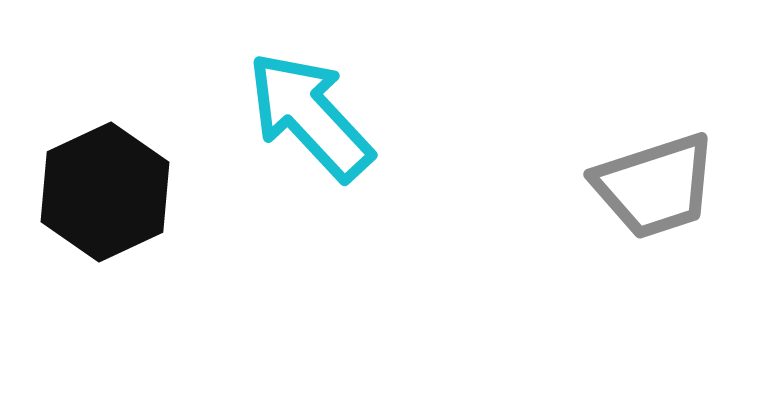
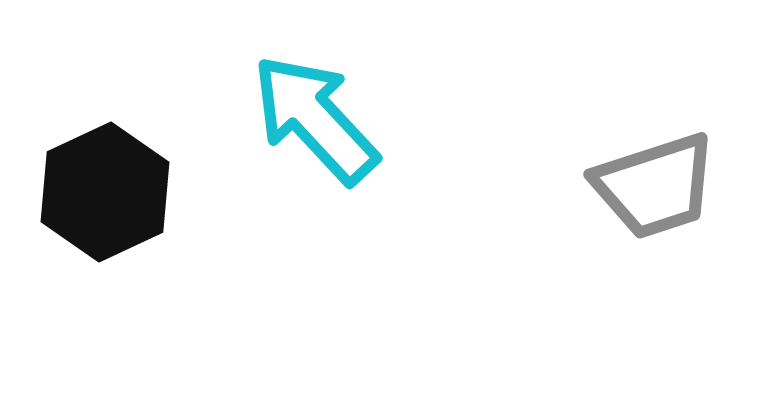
cyan arrow: moved 5 px right, 3 px down
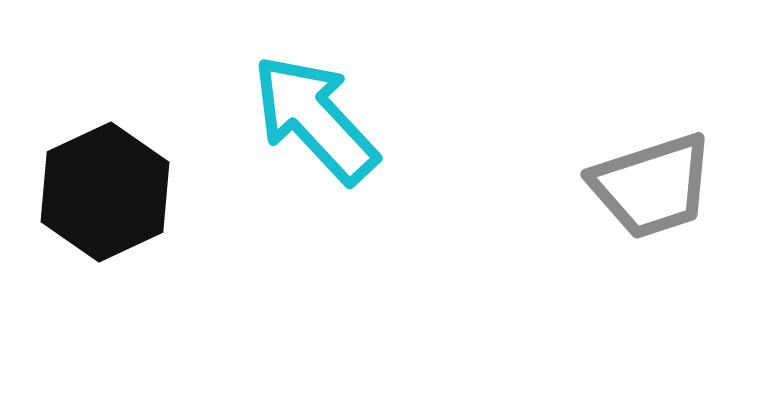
gray trapezoid: moved 3 px left
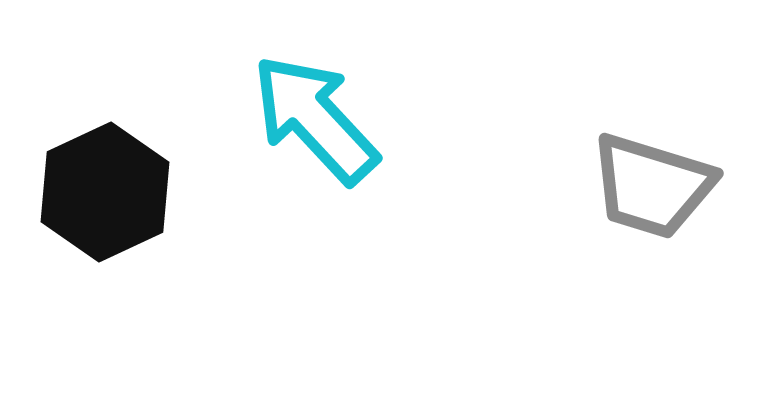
gray trapezoid: rotated 35 degrees clockwise
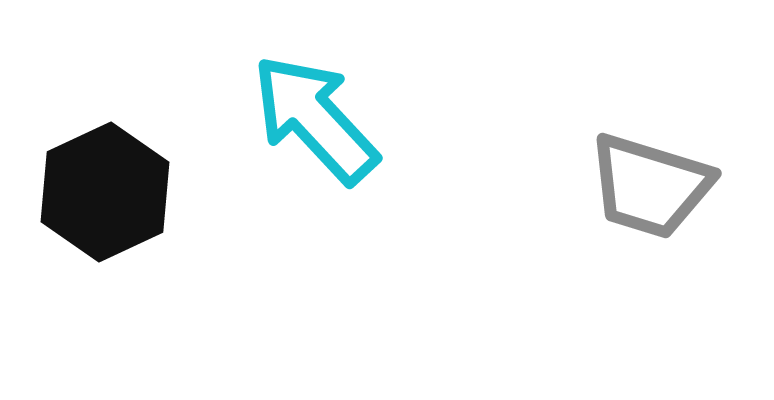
gray trapezoid: moved 2 px left
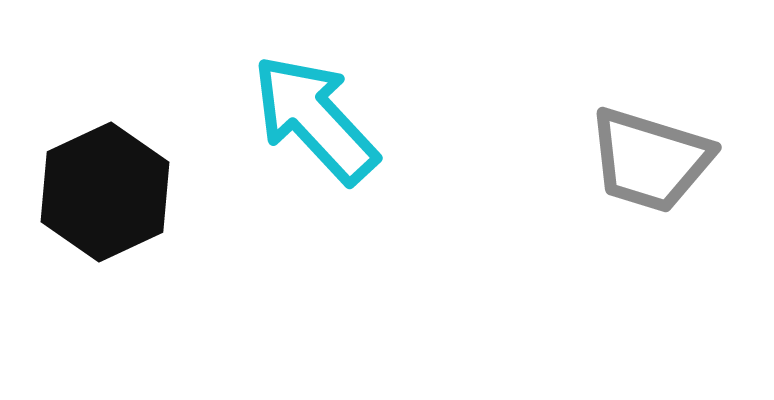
gray trapezoid: moved 26 px up
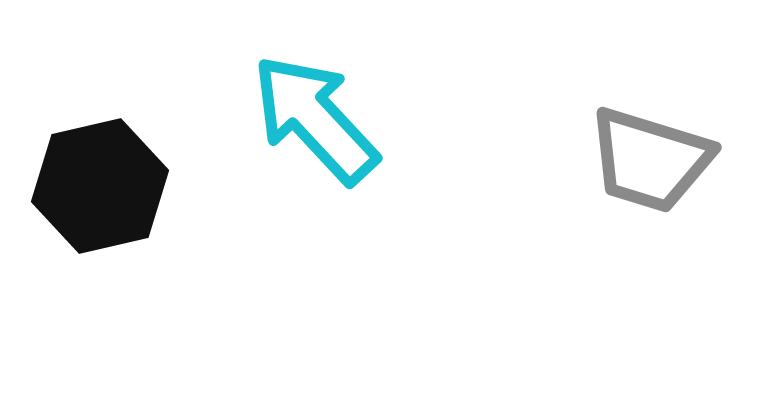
black hexagon: moved 5 px left, 6 px up; rotated 12 degrees clockwise
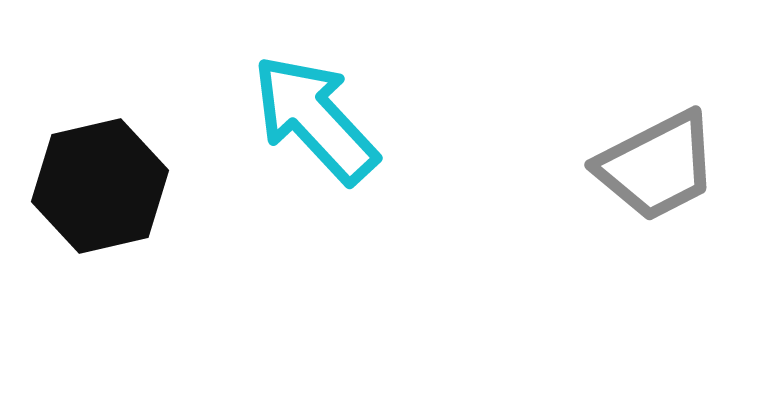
gray trapezoid: moved 7 px right, 6 px down; rotated 44 degrees counterclockwise
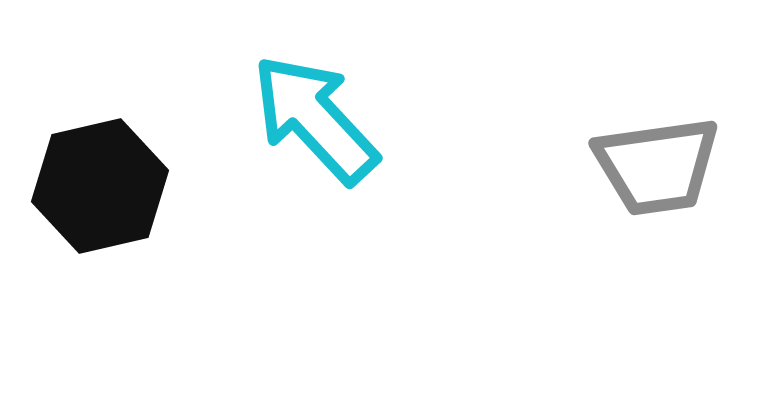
gray trapezoid: rotated 19 degrees clockwise
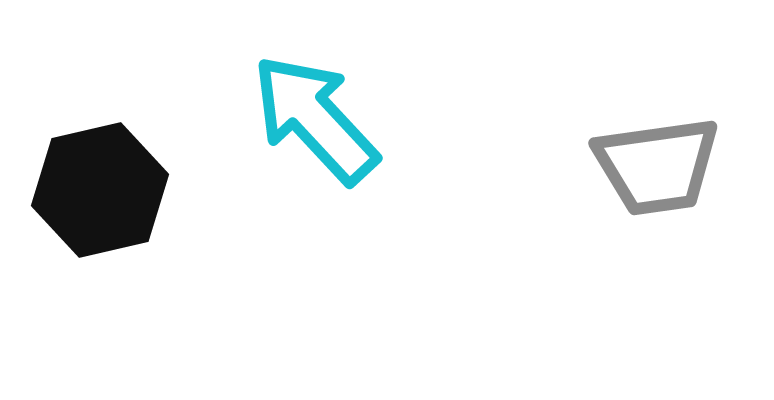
black hexagon: moved 4 px down
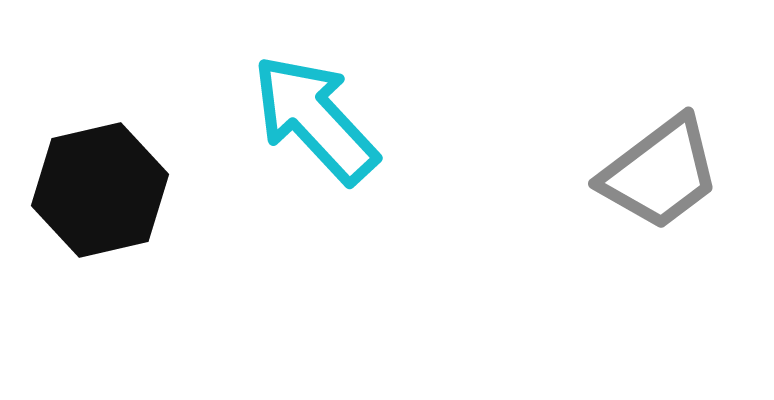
gray trapezoid: moved 3 px right, 7 px down; rotated 29 degrees counterclockwise
